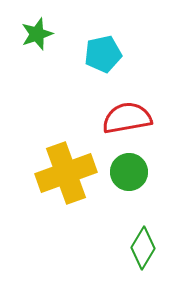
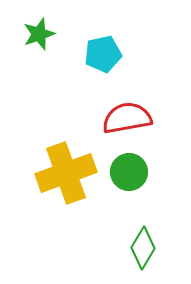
green star: moved 2 px right
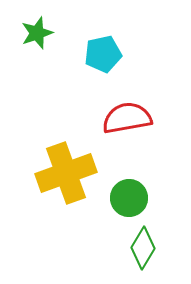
green star: moved 2 px left, 1 px up
green circle: moved 26 px down
